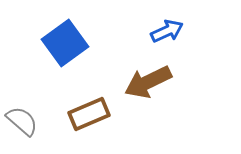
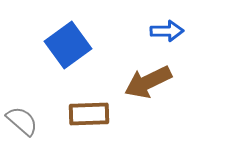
blue arrow: rotated 24 degrees clockwise
blue square: moved 3 px right, 2 px down
brown rectangle: rotated 21 degrees clockwise
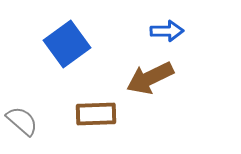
blue square: moved 1 px left, 1 px up
brown arrow: moved 2 px right, 4 px up
brown rectangle: moved 7 px right
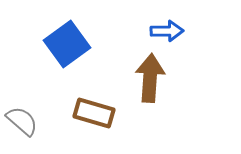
brown arrow: rotated 120 degrees clockwise
brown rectangle: moved 2 px left, 1 px up; rotated 18 degrees clockwise
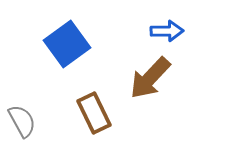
brown arrow: rotated 141 degrees counterclockwise
brown rectangle: rotated 48 degrees clockwise
gray semicircle: rotated 20 degrees clockwise
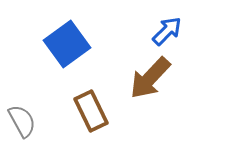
blue arrow: rotated 44 degrees counterclockwise
brown rectangle: moved 3 px left, 2 px up
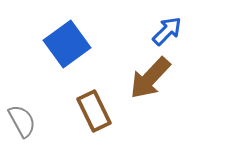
brown rectangle: moved 3 px right
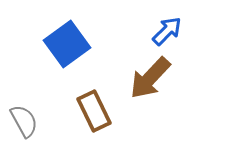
gray semicircle: moved 2 px right
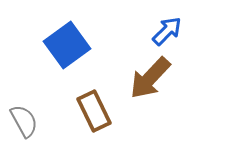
blue square: moved 1 px down
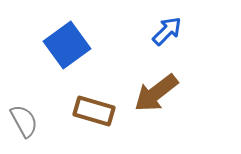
brown arrow: moved 6 px right, 15 px down; rotated 9 degrees clockwise
brown rectangle: rotated 48 degrees counterclockwise
